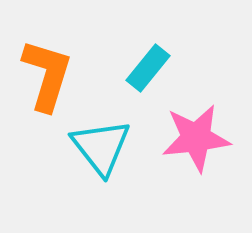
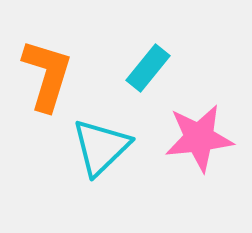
pink star: moved 3 px right
cyan triangle: rotated 24 degrees clockwise
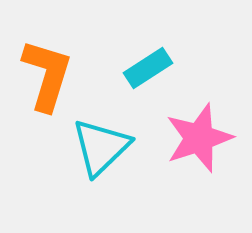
cyan rectangle: rotated 18 degrees clockwise
pink star: rotated 12 degrees counterclockwise
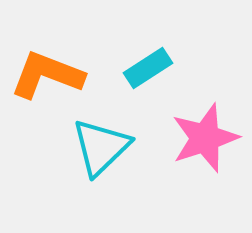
orange L-shape: rotated 86 degrees counterclockwise
pink star: moved 6 px right
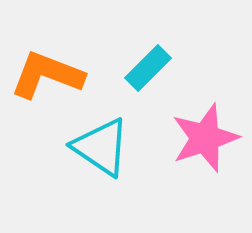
cyan rectangle: rotated 12 degrees counterclockwise
cyan triangle: rotated 42 degrees counterclockwise
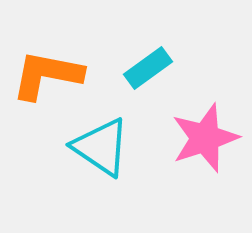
cyan rectangle: rotated 9 degrees clockwise
orange L-shape: rotated 10 degrees counterclockwise
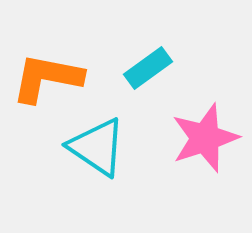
orange L-shape: moved 3 px down
cyan triangle: moved 4 px left
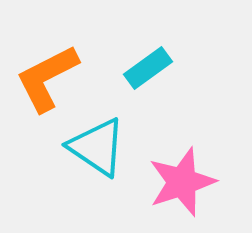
orange L-shape: rotated 38 degrees counterclockwise
pink star: moved 23 px left, 44 px down
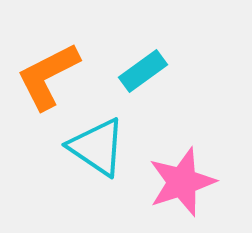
cyan rectangle: moved 5 px left, 3 px down
orange L-shape: moved 1 px right, 2 px up
